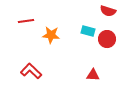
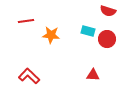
red L-shape: moved 2 px left, 5 px down
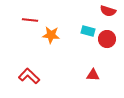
red line: moved 4 px right, 1 px up; rotated 14 degrees clockwise
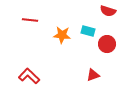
orange star: moved 11 px right
red circle: moved 5 px down
red triangle: rotated 24 degrees counterclockwise
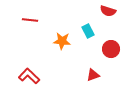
cyan rectangle: rotated 48 degrees clockwise
orange star: moved 6 px down
red circle: moved 4 px right, 5 px down
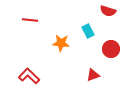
orange star: moved 1 px left, 2 px down
